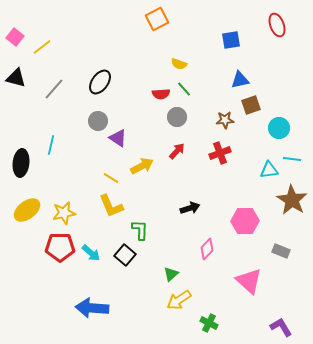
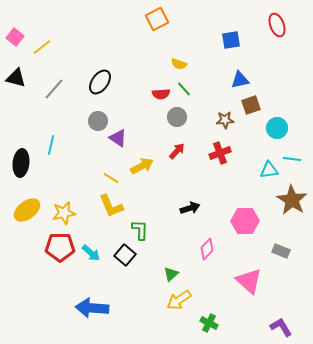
cyan circle at (279, 128): moved 2 px left
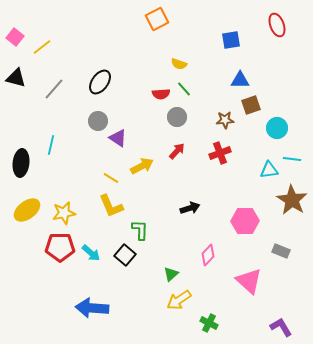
blue triangle at (240, 80): rotated 12 degrees clockwise
pink diamond at (207, 249): moved 1 px right, 6 px down
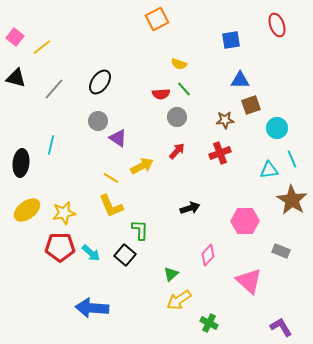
cyan line at (292, 159): rotated 60 degrees clockwise
